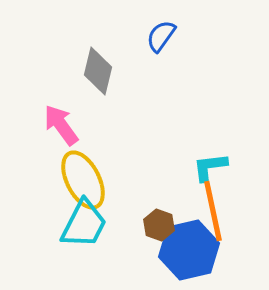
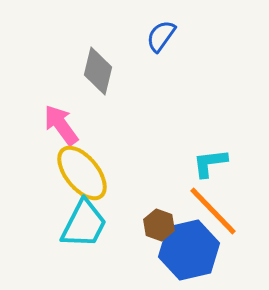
cyan L-shape: moved 4 px up
yellow ellipse: moved 1 px left, 7 px up; rotated 12 degrees counterclockwise
orange line: rotated 32 degrees counterclockwise
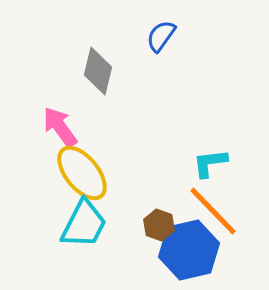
pink arrow: moved 1 px left, 2 px down
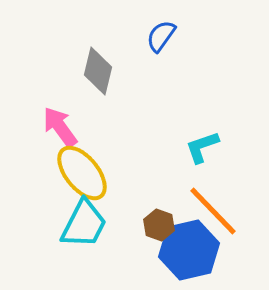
cyan L-shape: moved 8 px left, 16 px up; rotated 12 degrees counterclockwise
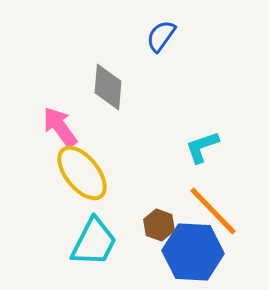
gray diamond: moved 10 px right, 16 px down; rotated 9 degrees counterclockwise
cyan trapezoid: moved 10 px right, 18 px down
blue hexagon: moved 4 px right, 2 px down; rotated 16 degrees clockwise
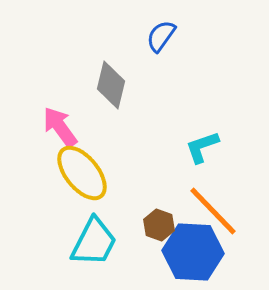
gray diamond: moved 3 px right, 2 px up; rotated 9 degrees clockwise
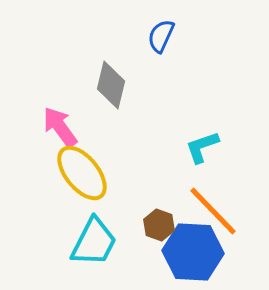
blue semicircle: rotated 12 degrees counterclockwise
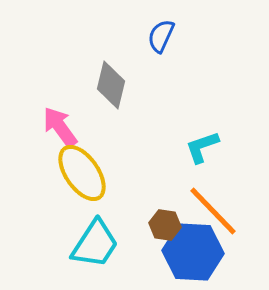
yellow ellipse: rotated 4 degrees clockwise
brown hexagon: moved 6 px right; rotated 12 degrees counterclockwise
cyan trapezoid: moved 1 px right, 2 px down; rotated 6 degrees clockwise
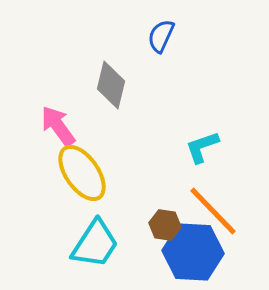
pink arrow: moved 2 px left, 1 px up
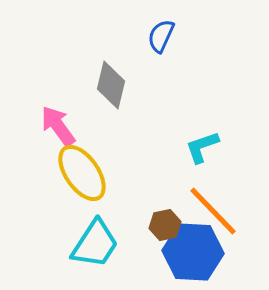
brown hexagon: rotated 20 degrees counterclockwise
